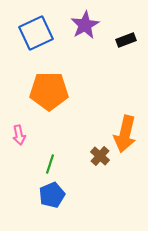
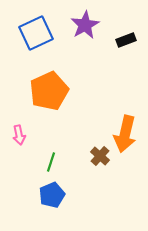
orange pentagon: rotated 24 degrees counterclockwise
green line: moved 1 px right, 2 px up
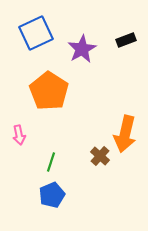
purple star: moved 3 px left, 24 px down
orange pentagon: rotated 15 degrees counterclockwise
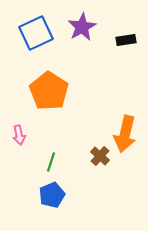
black rectangle: rotated 12 degrees clockwise
purple star: moved 22 px up
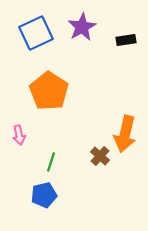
blue pentagon: moved 8 px left; rotated 10 degrees clockwise
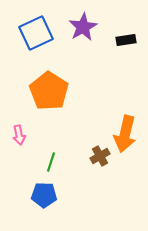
purple star: moved 1 px right
brown cross: rotated 18 degrees clockwise
blue pentagon: rotated 15 degrees clockwise
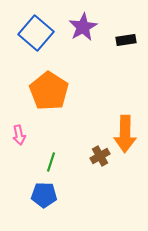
blue square: rotated 24 degrees counterclockwise
orange arrow: rotated 12 degrees counterclockwise
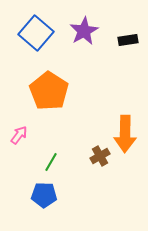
purple star: moved 1 px right, 4 px down
black rectangle: moved 2 px right
pink arrow: rotated 132 degrees counterclockwise
green line: rotated 12 degrees clockwise
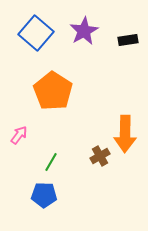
orange pentagon: moved 4 px right
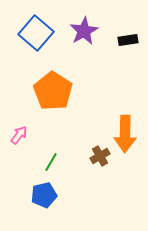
blue pentagon: rotated 15 degrees counterclockwise
